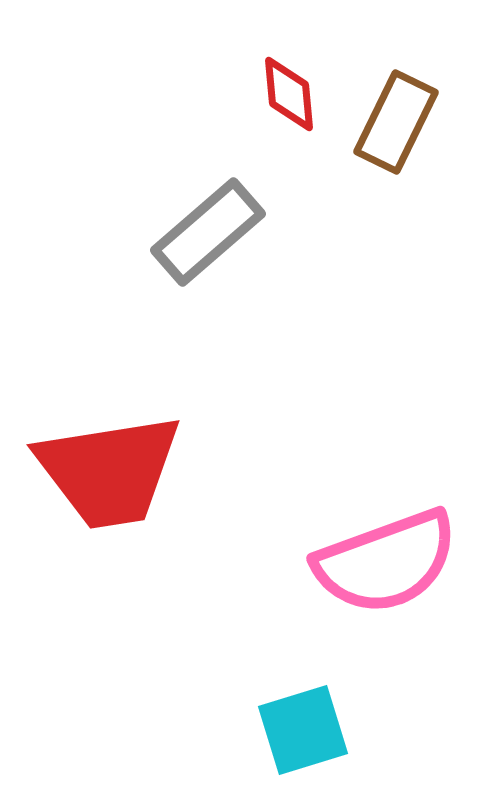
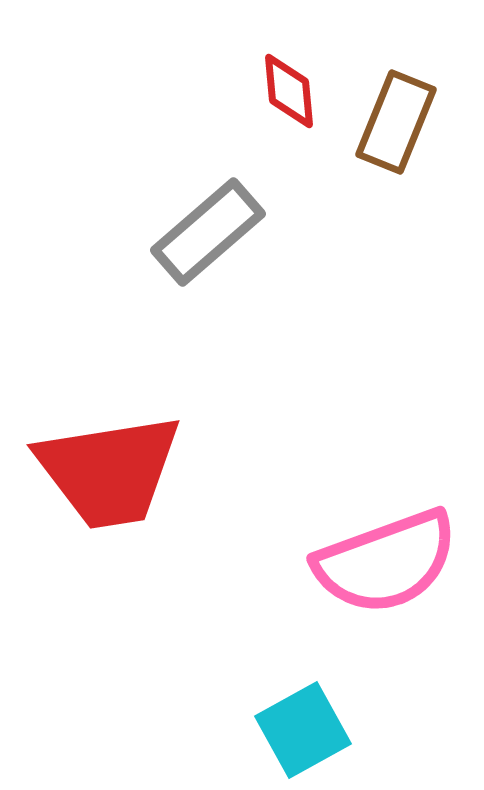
red diamond: moved 3 px up
brown rectangle: rotated 4 degrees counterclockwise
cyan square: rotated 12 degrees counterclockwise
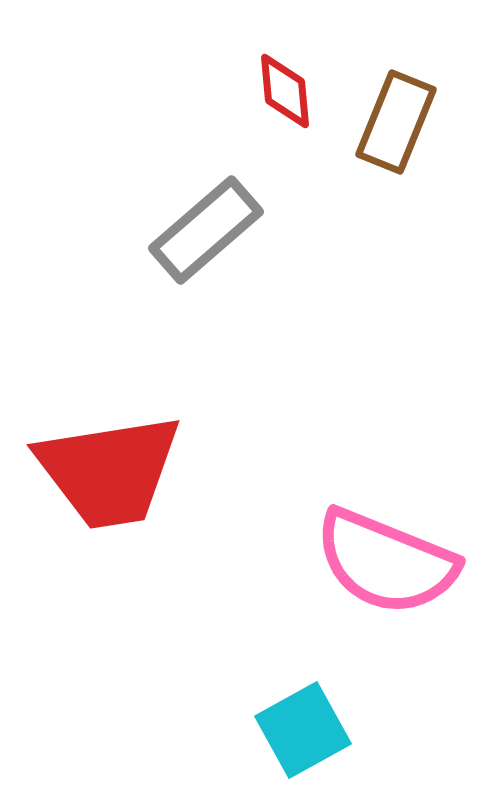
red diamond: moved 4 px left
gray rectangle: moved 2 px left, 2 px up
pink semicircle: rotated 42 degrees clockwise
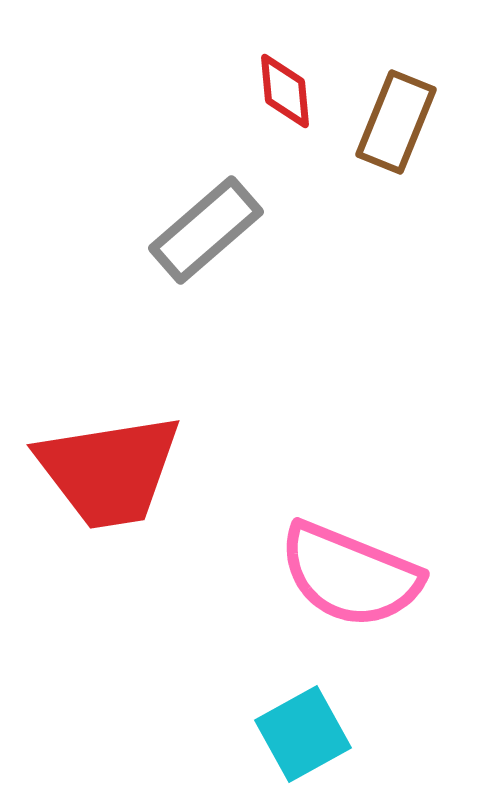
pink semicircle: moved 36 px left, 13 px down
cyan square: moved 4 px down
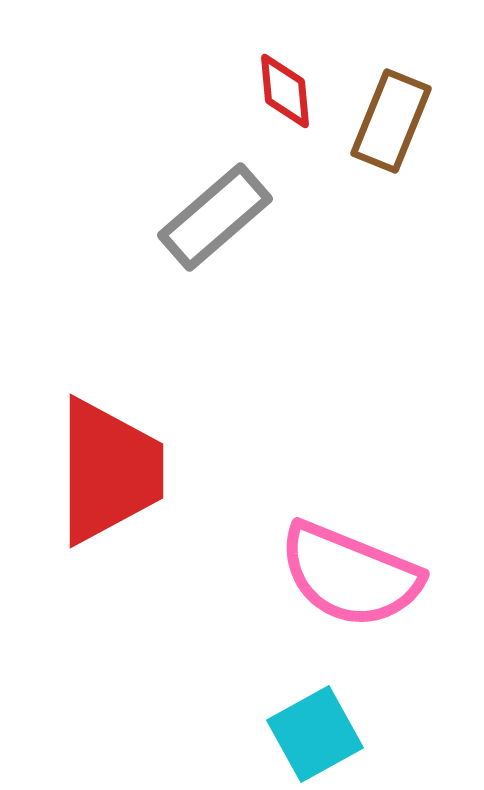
brown rectangle: moved 5 px left, 1 px up
gray rectangle: moved 9 px right, 13 px up
red trapezoid: rotated 81 degrees counterclockwise
cyan square: moved 12 px right
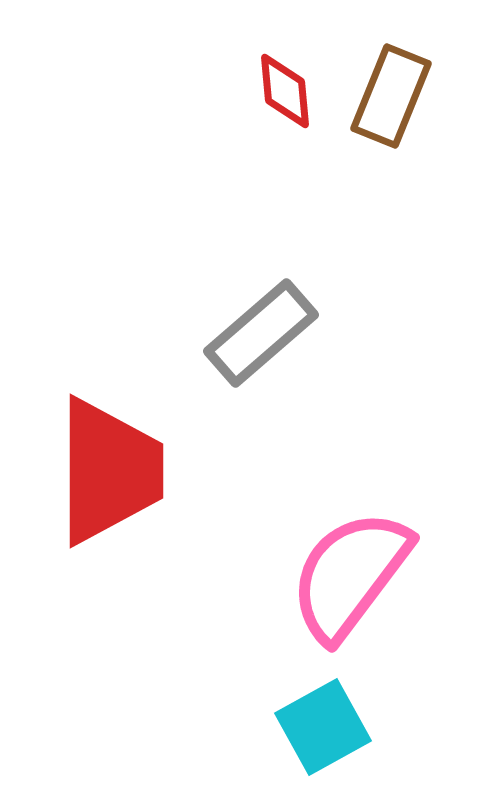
brown rectangle: moved 25 px up
gray rectangle: moved 46 px right, 116 px down
pink semicircle: rotated 105 degrees clockwise
cyan square: moved 8 px right, 7 px up
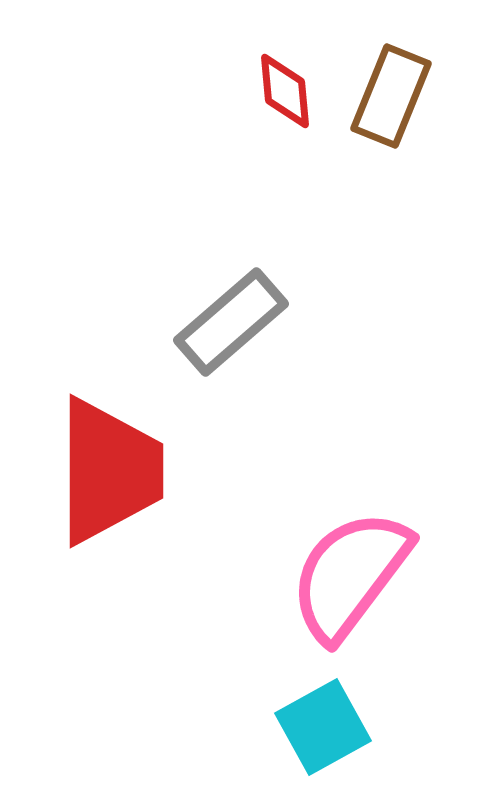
gray rectangle: moved 30 px left, 11 px up
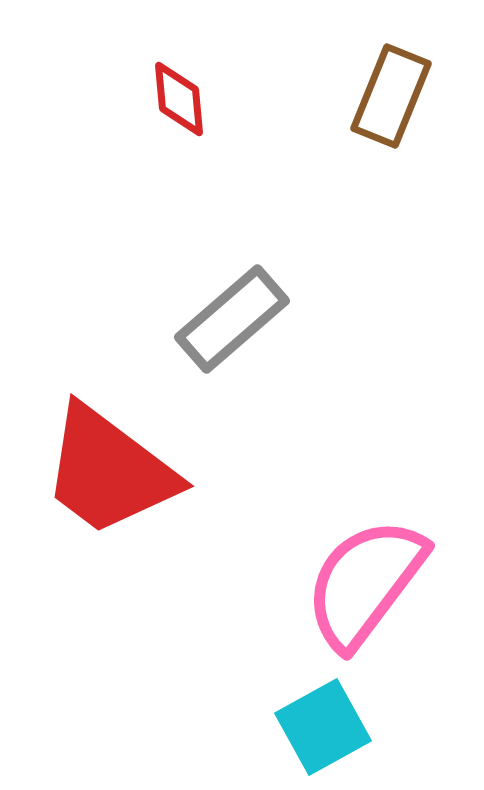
red diamond: moved 106 px left, 8 px down
gray rectangle: moved 1 px right, 3 px up
red trapezoid: rotated 127 degrees clockwise
pink semicircle: moved 15 px right, 8 px down
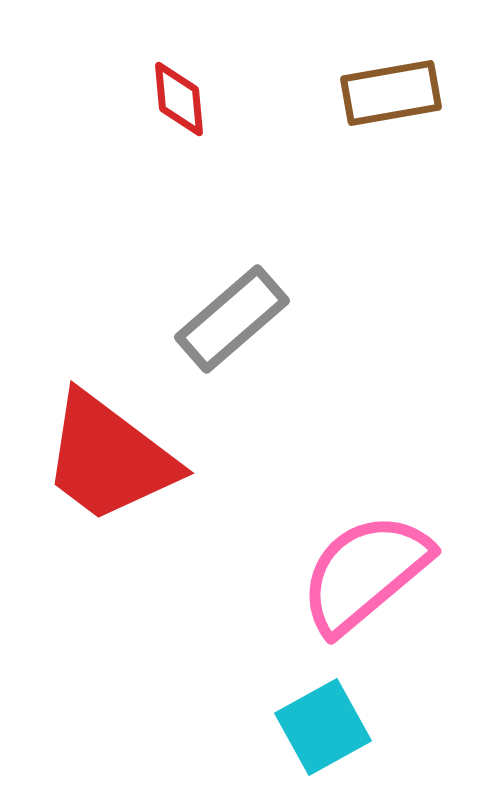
brown rectangle: moved 3 px up; rotated 58 degrees clockwise
red trapezoid: moved 13 px up
pink semicircle: moved 10 px up; rotated 13 degrees clockwise
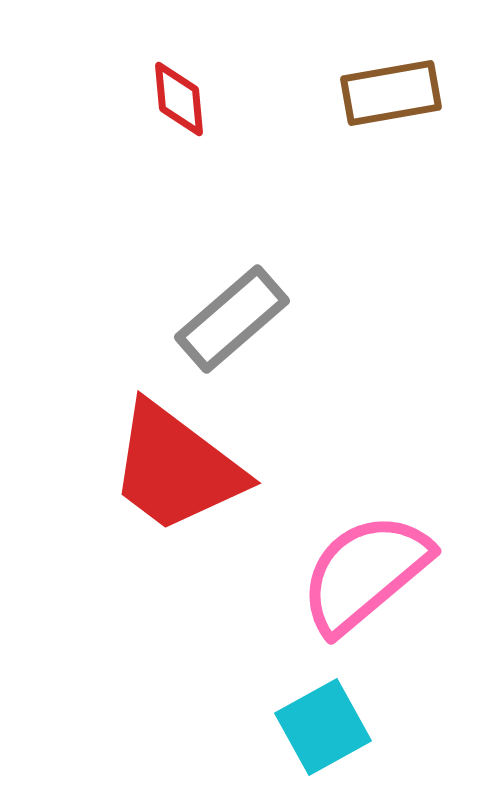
red trapezoid: moved 67 px right, 10 px down
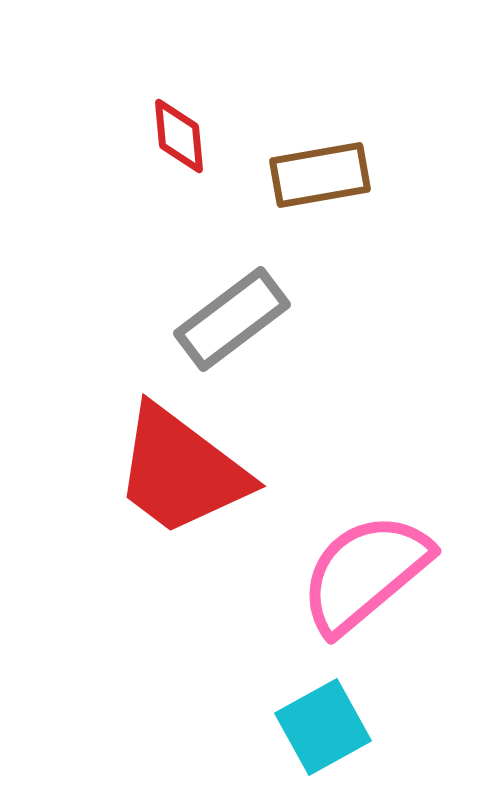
brown rectangle: moved 71 px left, 82 px down
red diamond: moved 37 px down
gray rectangle: rotated 4 degrees clockwise
red trapezoid: moved 5 px right, 3 px down
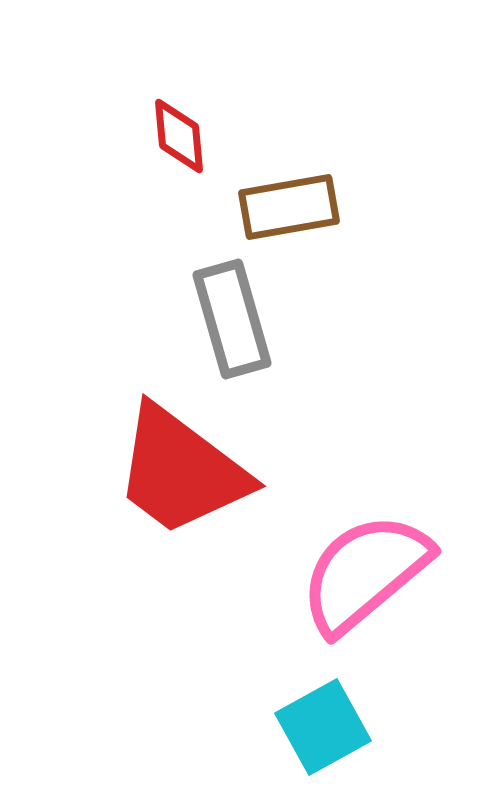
brown rectangle: moved 31 px left, 32 px down
gray rectangle: rotated 69 degrees counterclockwise
